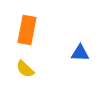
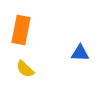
orange rectangle: moved 6 px left
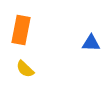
blue triangle: moved 11 px right, 10 px up
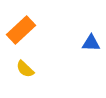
orange rectangle: rotated 36 degrees clockwise
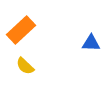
yellow semicircle: moved 3 px up
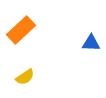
yellow semicircle: moved 11 px down; rotated 78 degrees counterclockwise
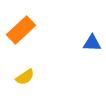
blue triangle: moved 1 px right
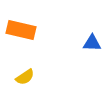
orange rectangle: rotated 56 degrees clockwise
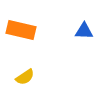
blue triangle: moved 8 px left, 12 px up
